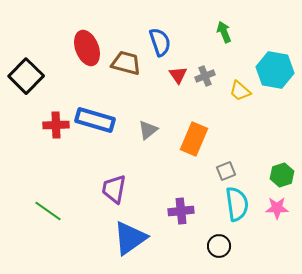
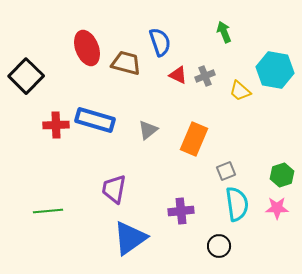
red triangle: rotated 30 degrees counterclockwise
green line: rotated 40 degrees counterclockwise
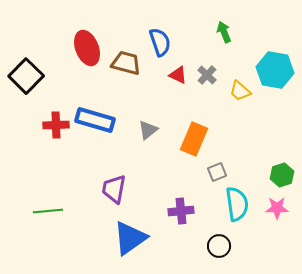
gray cross: moved 2 px right, 1 px up; rotated 24 degrees counterclockwise
gray square: moved 9 px left, 1 px down
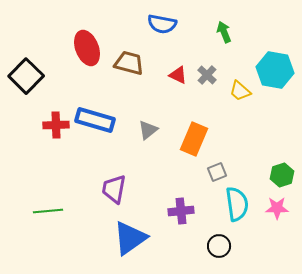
blue semicircle: moved 2 px right, 18 px up; rotated 120 degrees clockwise
brown trapezoid: moved 3 px right
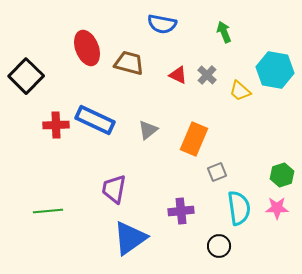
blue rectangle: rotated 9 degrees clockwise
cyan semicircle: moved 2 px right, 4 px down
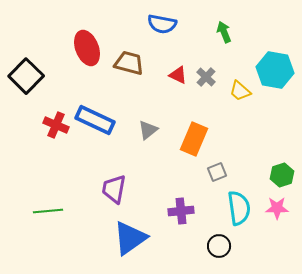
gray cross: moved 1 px left, 2 px down
red cross: rotated 25 degrees clockwise
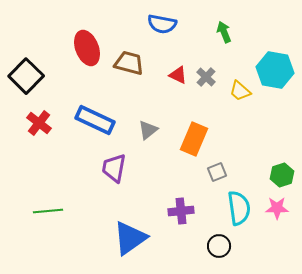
red cross: moved 17 px left, 2 px up; rotated 15 degrees clockwise
purple trapezoid: moved 21 px up
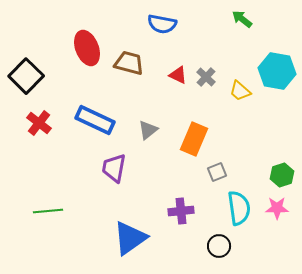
green arrow: moved 18 px right, 13 px up; rotated 30 degrees counterclockwise
cyan hexagon: moved 2 px right, 1 px down
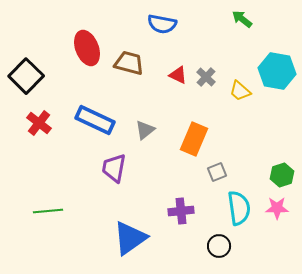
gray triangle: moved 3 px left
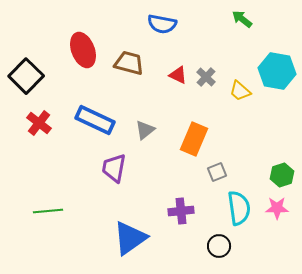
red ellipse: moved 4 px left, 2 px down
